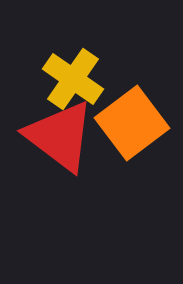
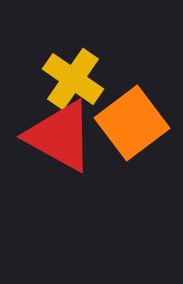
red triangle: rotated 8 degrees counterclockwise
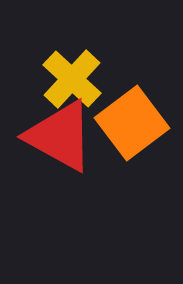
yellow cross: moved 1 px left; rotated 8 degrees clockwise
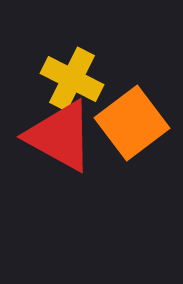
yellow cross: rotated 16 degrees counterclockwise
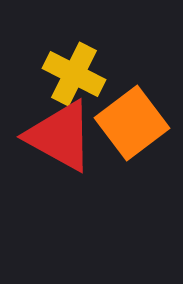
yellow cross: moved 2 px right, 5 px up
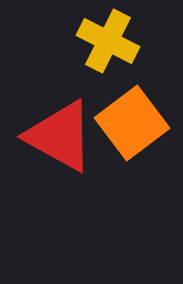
yellow cross: moved 34 px right, 33 px up
